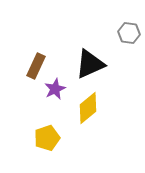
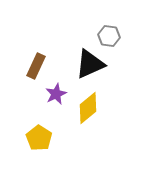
gray hexagon: moved 20 px left, 3 px down
purple star: moved 1 px right, 5 px down
yellow pentagon: moved 8 px left; rotated 20 degrees counterclockwise
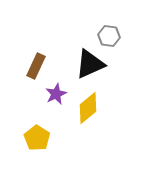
yellow pentagon: moved 2 px left
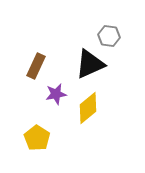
purple star: rotated 15 degrees clockwise
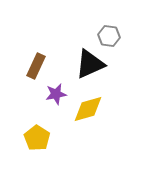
yellow diamond: moved 1 px down; rotated 24 degrees clockwise
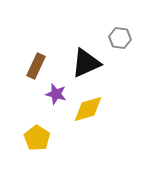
gray hexagon: moved 11 px right, 2 px down
black triangle: moved 4 px left, 1 px up
purple star: rotated 25 degrees clockwise
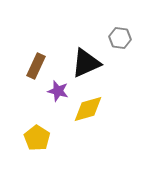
purple star: moved 2 px right, 3 px up
